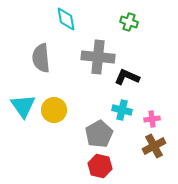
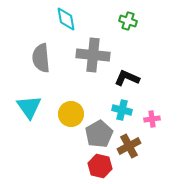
green cross: moved 1 px left, 1 px up
gray cross: moved 5 px left, 2 px up
black L-shape: moved 1 px down
cyan triangle: moved 6 px right, 1 px down
yellow circle: moved 17 px right, 4 px down
brown cross: moved 25 px left
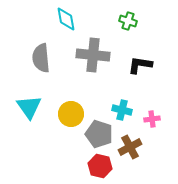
black L-shape: moved 13 px right, 13 px up; rotated 15 degrees counterclockwise
gray pentagon: rotated 24 degrees counterclockwise
brown cross: moved 1 px right, 1 px down
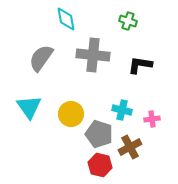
gray semicircle: rotated 40 degrees clockwise
red hexagon: moved 1 px up
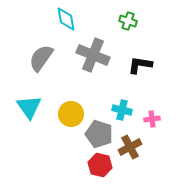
gray cross: rotated 16 degrees clockwise
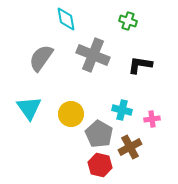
cyan triangle: moved 1 px down
gray pentagon: rotated 12 degrees clockwise
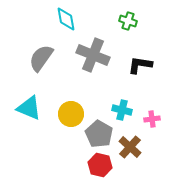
cyan triangle: rotated 32 degrees counterclockwise
brown cross: rotated 20 degrees counterclockwise
